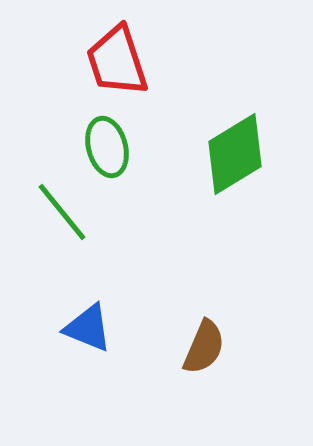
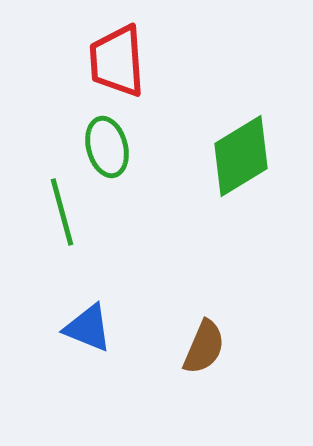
red trapezoid: rotated 14 degrees clockwise
green diamond: moved 6 px right, 2 px down
green line: rotated 24 degrees clockwise
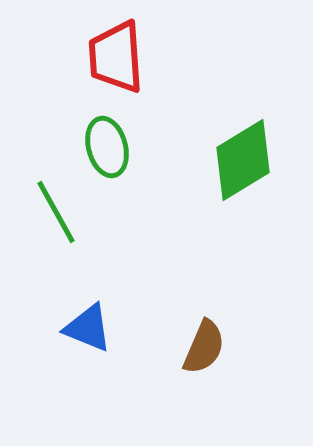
red trapezoid: moved 1 px left, 4 px up
green diamond: moved 2 px right, 4 px down
green line: moved 6 px left; rotated 14 degrees counterclockwise
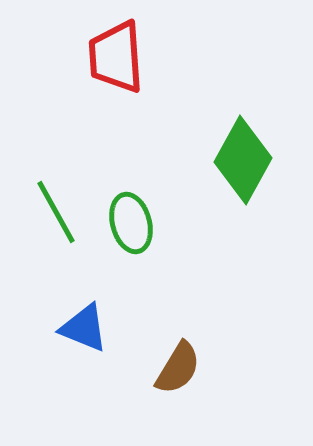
green ellipse: moved 24 px right, 76 px down
green diamond: rotated 30 degrees counterclockwise
blue triangle: moved 4 px left
brown semicircle: moved 26 px left, 21 px down; rotated 8 degrees clockwise
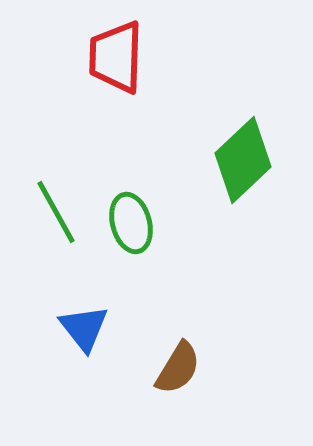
red trapezoid: rotated 6 degrees clockwise
green diamond: rotated 18 degrees clockwise
blue triangle: rotated 30 degrees clockwise
